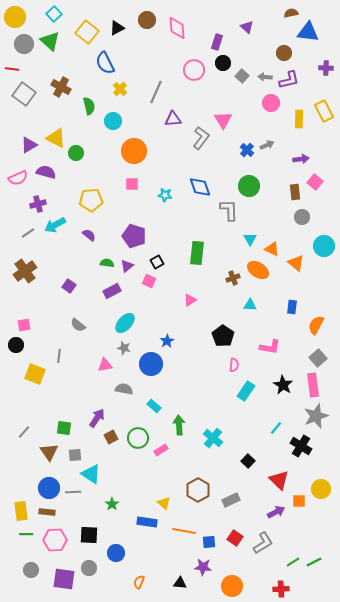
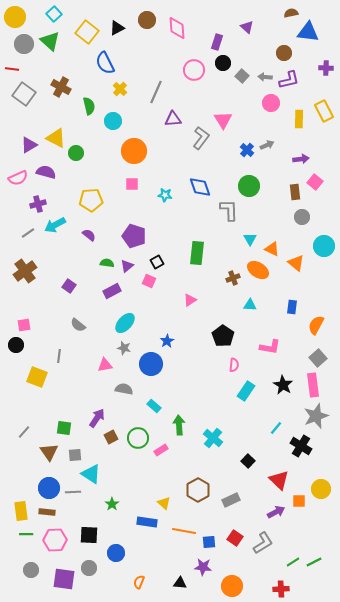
yellow square at (35, 374): moved 2 px right, 3 px down
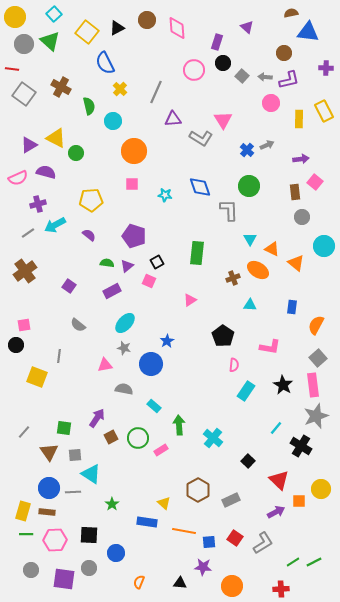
gray L-shape at (201, 138): rotated 85 degrees clockwise
yellow rectangle at (21, 511): moved 2 px right; rotated 24 degrees clockwise
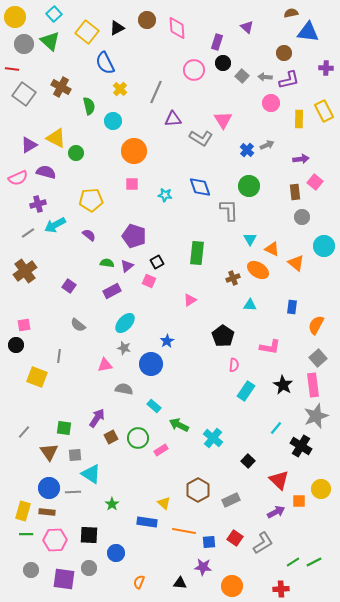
green arrow at (179, 425): rotated 60 degrees counterclockwise
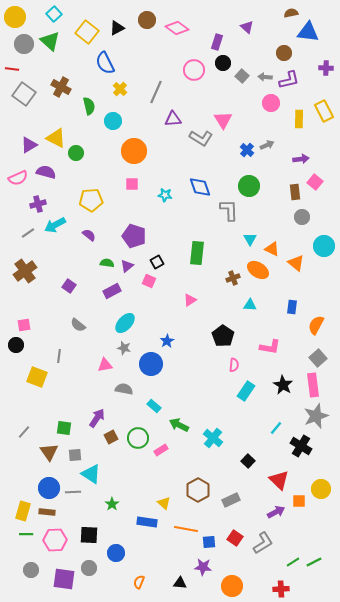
pink diamond at (177, 28): rotated 50 degrees counterclockwise
orange line at (184, 531): moved 2 px right, 2 px up
